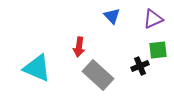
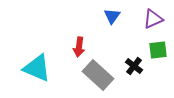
blue triangle: rotated 18 degrees clockwise
black cross: moved 6 px left; rotated 30 degrees counterclockwise
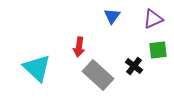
cyan triangle: rotated 20 degrees clockwise
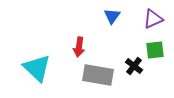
green square: moved 3 px left
gray rectangle: rotated 32 degrees counterclockwise
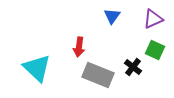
green square: rotated 30 degrees clockwise
black cross: moved 1 px left, 1 px down
gray rectangle: rotated 12 degrees clockwise
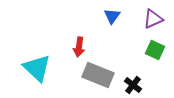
black cross: moved 18 px down
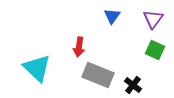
purple triangle: rotated 30 degrees counterclockwise
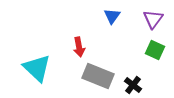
red arrow: rotated 18 degrees counterclockwise
gray rectangle: moved 1 px down
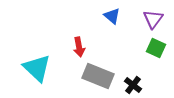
blue triangle: rotated 24 degrees counterclockwise
green square: moved 1 px right, 2 px up
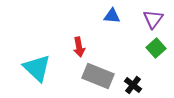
blue triangle: rotated 36 degrees counterclockwise
green square: rotated 24 degrees clockwise
